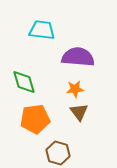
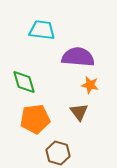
orange star: moved 15 px right, 4 px up; rotated 18 degrees clockwise
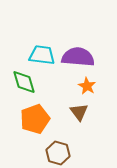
cyan trapezoid: moved 25 px down
orange star: moved 3 px left, 1 px down; rotated 18 degrees clockwise
orange pentagon: rotated 12 degrees counterclockwise
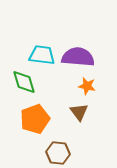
orange star: rotated 18 degrees counterclockwise
brown hexagon: rotated 10 degrees counterclockwise
